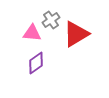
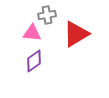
gray cross: moved 4 px left, 5 px up; rotated 24 degrees clockwise
purple diamond: moved 2 px left, 2 px up
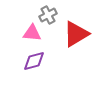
gray cross: moved 1 px right; rotated 18 degrees counterclockwise
purple diamond: rotated 20 degrees clockwise
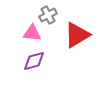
red triangle: moved 1 px right, 1 px down
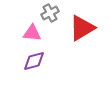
gray cross: moved 2 px right, 2 px up
red triangle: moved 5 px right, 7 px up
